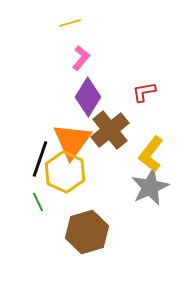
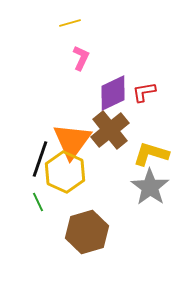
pink L-shape: rotated 15 degrees counterclockwise
purple diamond: moved 25 px right, 4 px up; rotated 33 degrees clockwise
yellow L-shape: rotated 69 degrees clockwise
gray star: rotated 12 degrees counterclockwise
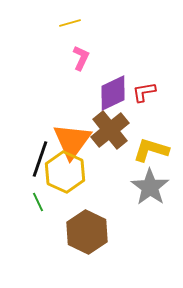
yellow L-shape: moved 4 px up
brown hexagon: rotated 18 degrees counterclockwise
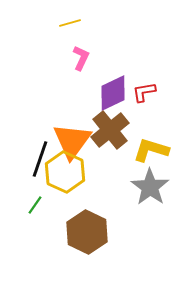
green line: moved 3 px left, 3 px down; rotated 60 degrees clockwise
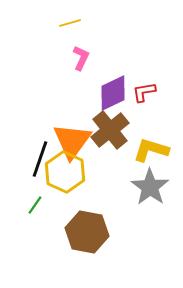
brown hexagon: rotated 15 degrees counterclockwise
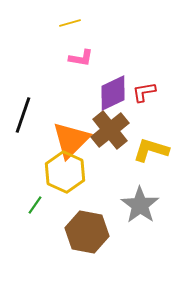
pink L-shape: rotated 75 degrees clockwise
orange triangle: moved 1 px left, 1 px up; rotated 9 degrees clockwise
black line: moved 17 px left, 44 px up
gray star: moved 10 px left, 18 px down
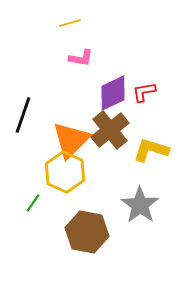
green line: moved 2 px left, 2 px up
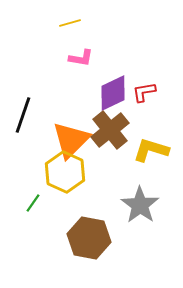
brown hexagon: moved 2 px right, 6 px down
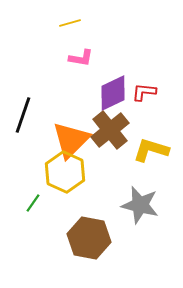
red L-shape: rotated 15 degrees clockwise
gray star: rotated 21 degrees counterclockwise
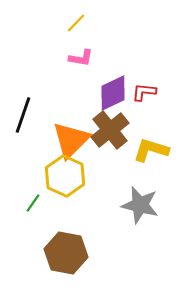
yellow line: moved 6 px right; rotated 30 degrees counterclockwise
yellow hexagon: moved 4 px down
brown hexagon: moved 23 px left, 15 px down
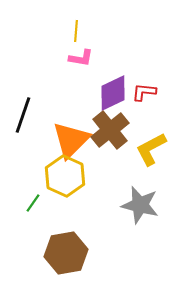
yellow line: moved 8 px down; rotated 40 degrees counterclockwise
yellow L-shape: moved 1 px up; rotated 45 degrees counterclockwise
brown hexagon: rotated 21 degrees counterclockwise
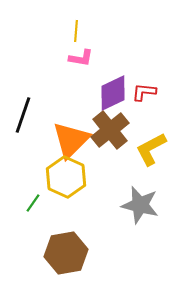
yellow hexagon: moved 1 px right, 1 px down
